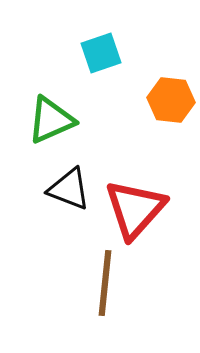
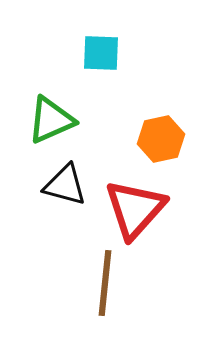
cyan square: rotated 21 degrees clockwise
orange hexagon: moved 10 px left, 39 px down; rotated 18 degrees counterclockwise
black triangle: moved 4 px left, 4 px up; rotated 6 degrees counterclockwise
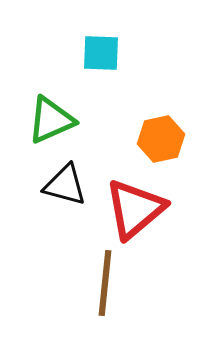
red triangle: rotated 8 degrees clockwise
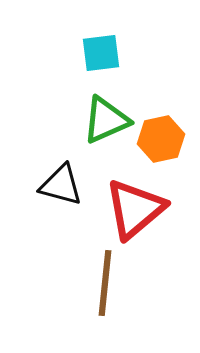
cyan square: rotated 9 degrees counterclockwise
green triangle: moved 55 px right
black triangle: moved 4 px left
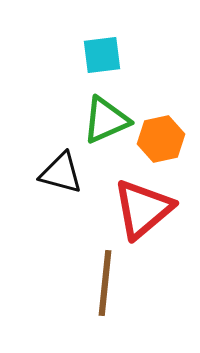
cyan square: moved 1 px right, 2 px down
black triangle: moved 12 px up
red triangle: moved 8 px right
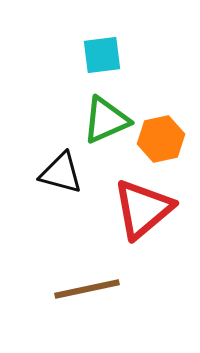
brown line: moved 18 px left, 6 px down; rotated 72 degrees clockwise
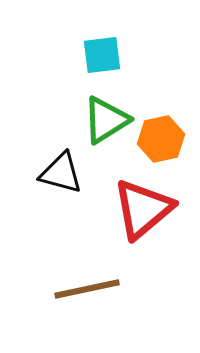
green triangle: rotated 8 degrees counterclockwise
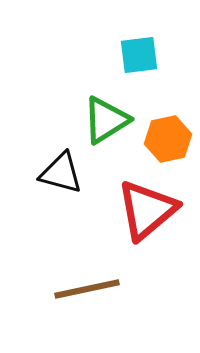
cyan square: moved 37 px right
orange hexagon: moved 7 px right
red triangle: moved 4 px right, 1 px down
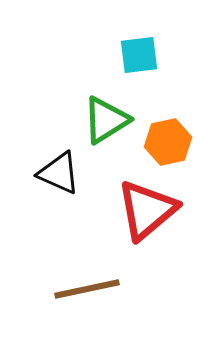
orange hexagon: moved 3 px down
black triangle: moved 2 px left; rotated 9 degrees clockwise
